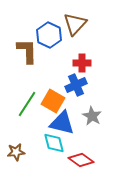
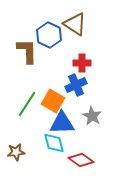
brown triangle: rotated 40 degrees counterclockwise
blue triangle: rotated 16 degrees counterclockwise
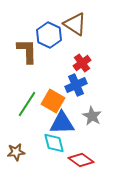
red cross: rotated 36 degrees counterclockwise
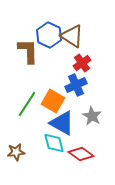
brown triangle: moved 3 px left, 12 px down
brown L-shape: moved 1 px right
blue triangle: rotated 32 degrees clockwise
red diamond: moved 6 px up
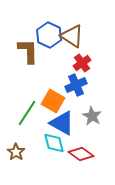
green line: moved 9 px down
brown star: rotated 30 degrees counterclockwise
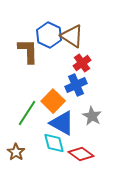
orange square: rotated 15 degrees clockwise
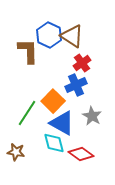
brown star: rotated 24 degrees counterclockwise
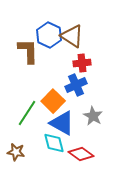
red cross: rotated 30 degrees clockwise
gray star: moved 1 px right
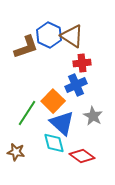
brown L-shape: moved 2 px left, 4 px up; rotated 72 degrees clockwise
blue triangle: rotated 12 degrees clockwise
red diamond: moved 1 px right, 2 px down
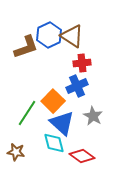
blue hexagon: rotated 10 degrees clockwise
blue cross: moved 1 px right, 1 px down
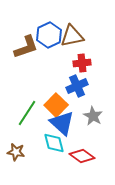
brown triangle: rotated 45 degrees counterclockwise
orange square: moved 3 px right, 4 px down
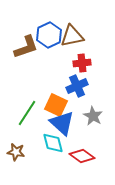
orange square: rotated 20 degrees counterclockwise
cyan diamond: moved 1 px left
